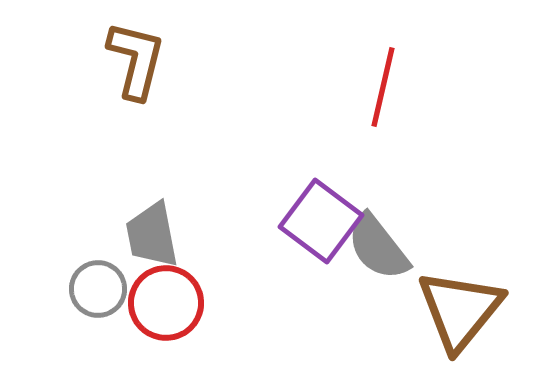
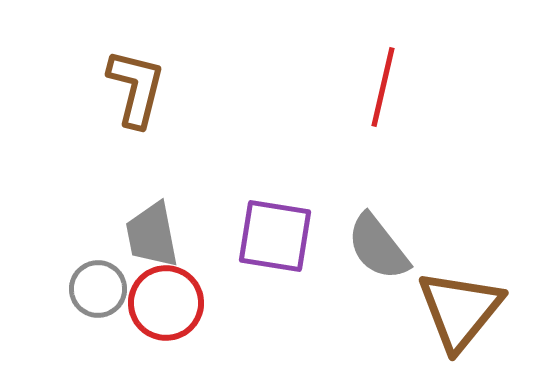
brown L-shape: moved 28 px down
purple square: moved 46 px left, 15 px down; rotated 28 degrees counterclockwise
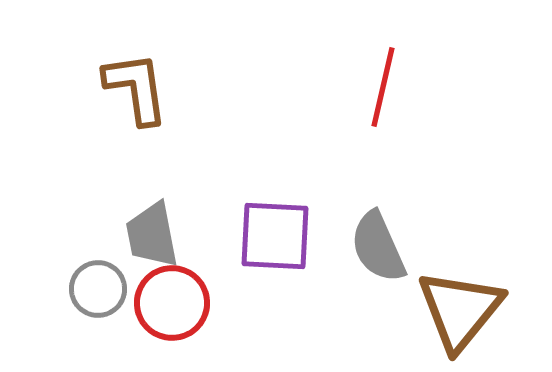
brown L-shape: rotated 22 degrees counterclockwise
purple square: rotated 6 degrees counterclockwise
gray semicircle: rotated 14 degrees clockwise
red circle: moved 6 px right
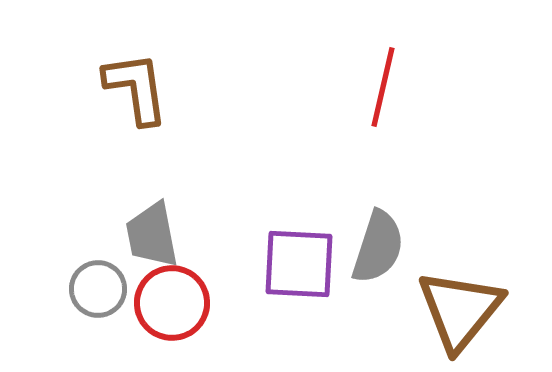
purple square: moved 24 px right, 28 px down
gray semicircle: rotated 138 degrees counterclockwise
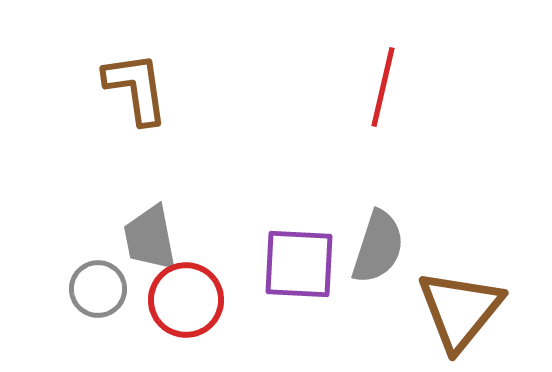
gray trapezoid: moved 2 px left, 3 px down
red circle: moved 14 px right, 3 px up
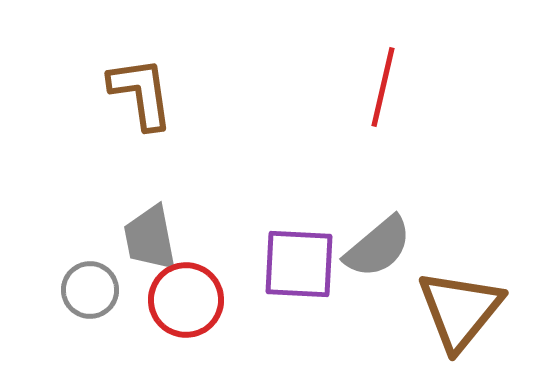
brown L-shape: moved 5 px right, 5 px down
gray semicircle: rotated 32 degrees clockwise
gray circle: moved 8 px left, 1 px down
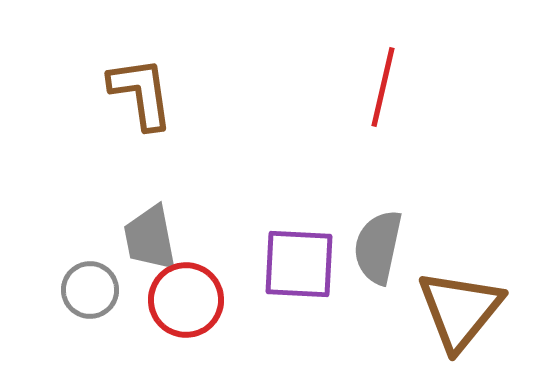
gray semicircle: rotated 142 degrees clockwise
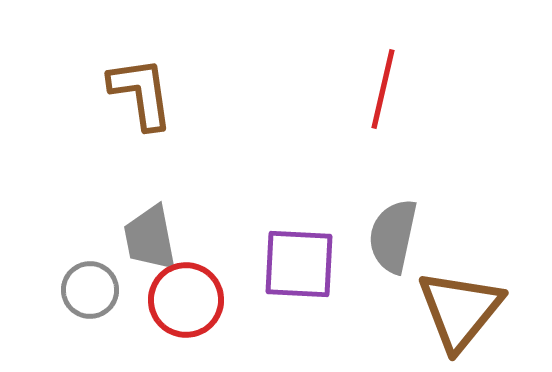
red line: moved 2 px down
gray semicircle: moved 15 px right, 11 px up
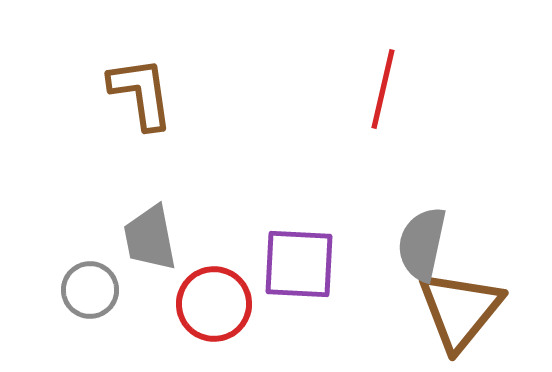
gray semicircle: moved 29 px right, 8 px down
red circle: moved 28 px right, 4 px down
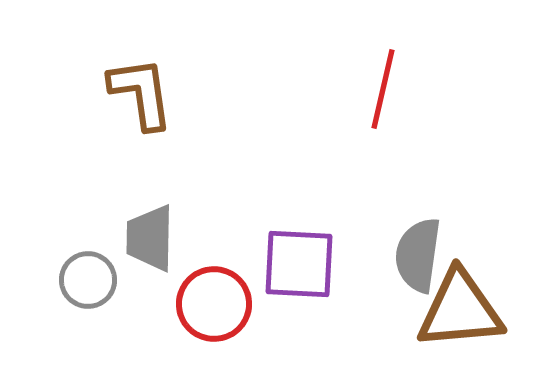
gray trapezoid: rotated 12 degrees clockwise
gray semicircle: moved 4 px left, 11 px down; rotated 4 degrees counterclockwise
gray circle: moved 2 px left, 10 px up
brown triangle: rotated 46 degrees clockwise
